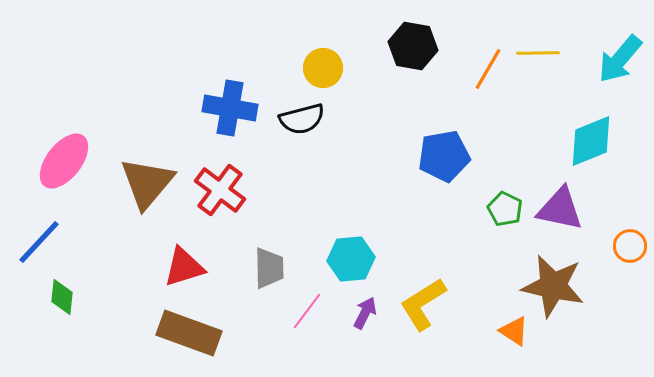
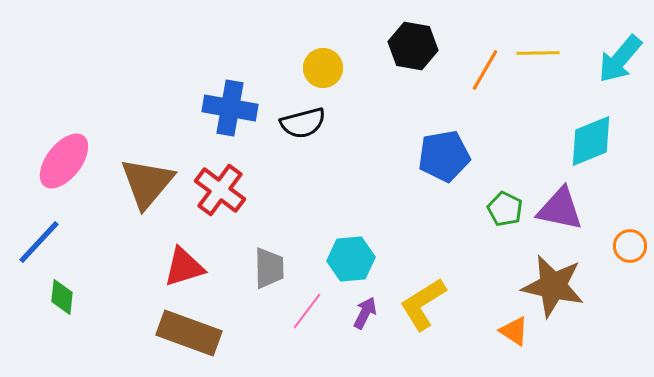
orange line: moved 3 px left, 1 px down
black semicircle: moved 1 px right, 4 px down
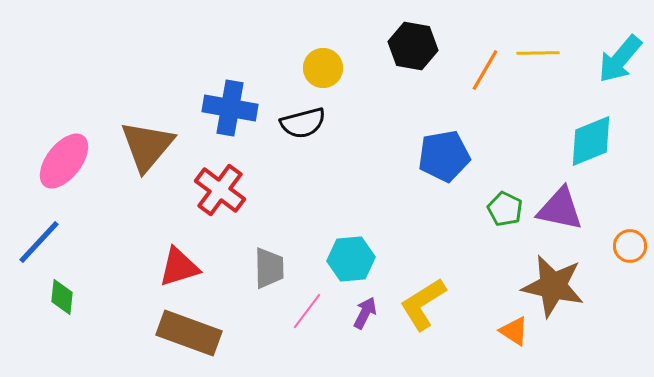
brown triangle: moved 37 px up
red triangle: moved 5 px left
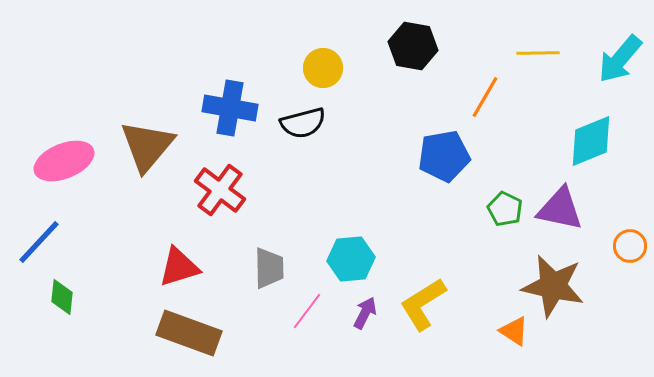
orange line: moved 27 px down
pink ellipse: rotated 30 degrees clockwise
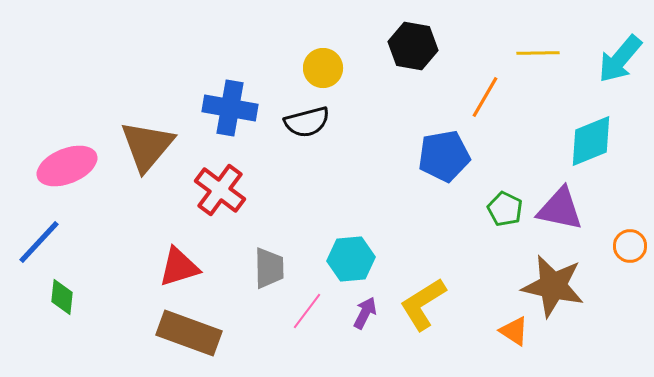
black semicircle: moved 4 px right, 1 px up
pink ellipse: moved 3 px right, 5 px down
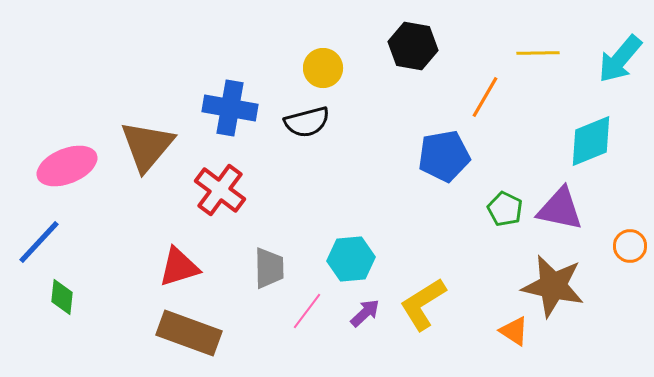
purple arrow: rotated 20 degrees clockwise
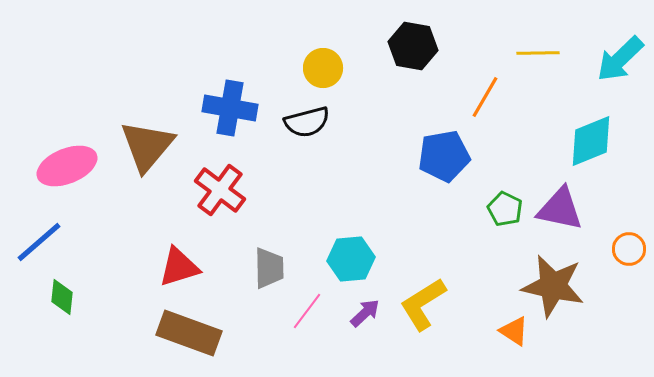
cyan arrow: rotated 6 degrees clockwise
blue line: rotated 6 degrees clockwise
orange circle: moved 1 px left, 3 px down
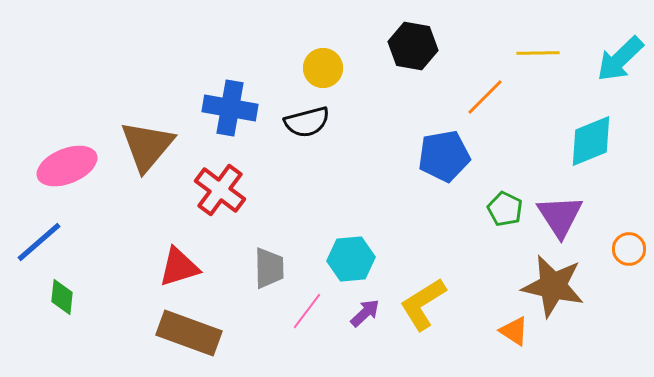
orange line: rotated 15 degrees clockwise
purple triangle: moved 7 px down; rotated 45 degrees clockwise
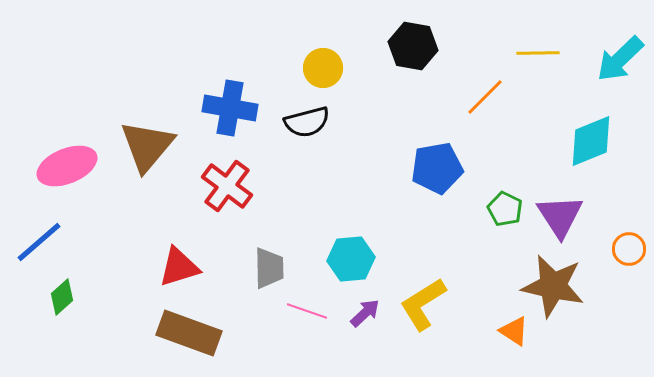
blue pentagon: moved 7 px left, 12 px down
red cross: moved 7 px right, 4 px up
green diamond: rotated 42 degrees clockwise
pink line: rotated 72 degrees clockwise
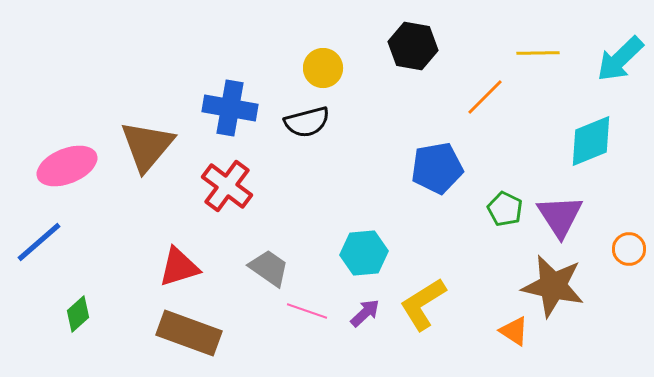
cyan hexagon: moved 13 px right, 6 px up
gray trapezoid: rotated 54 degrees counterclockwise
green diamond: moved 16 px right, 17 px down
